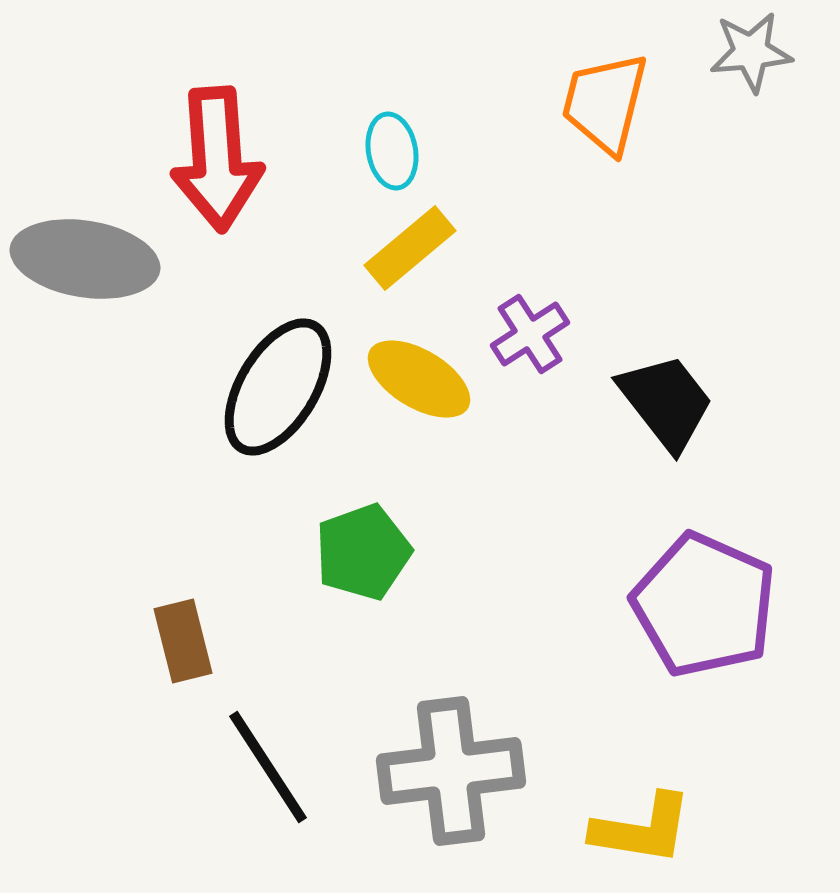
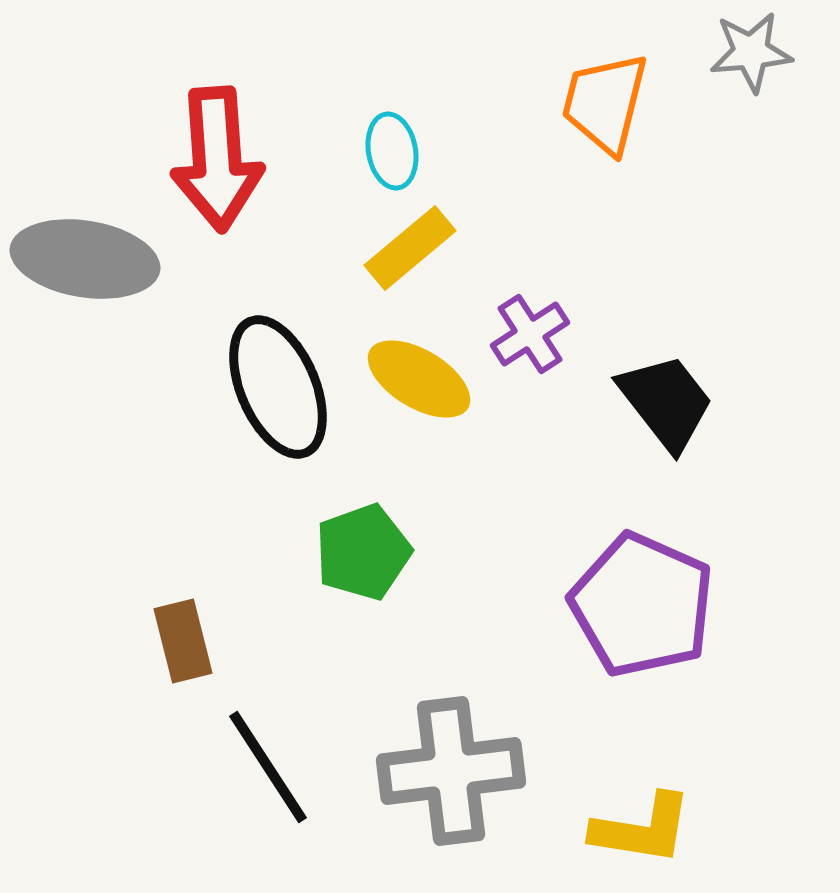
black ellipse: rotated 54 degrees counterclockwise
purple pentagon: moved 62 px left
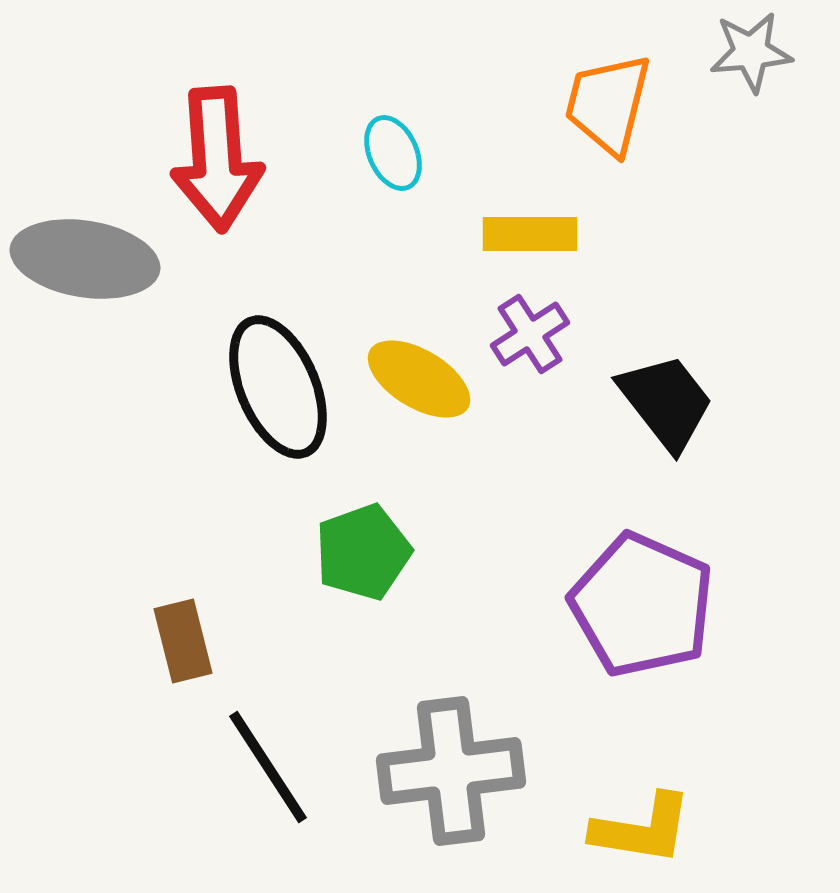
orange trapezoid: moved 3 px right, 1 px down
cyan ellipse: moved 1 px right, 2 px down; rotated 14 degrees counterclockwise
yellow rectangle: moved 120 px right, 14 px up; rotated 40 degrees clockwise
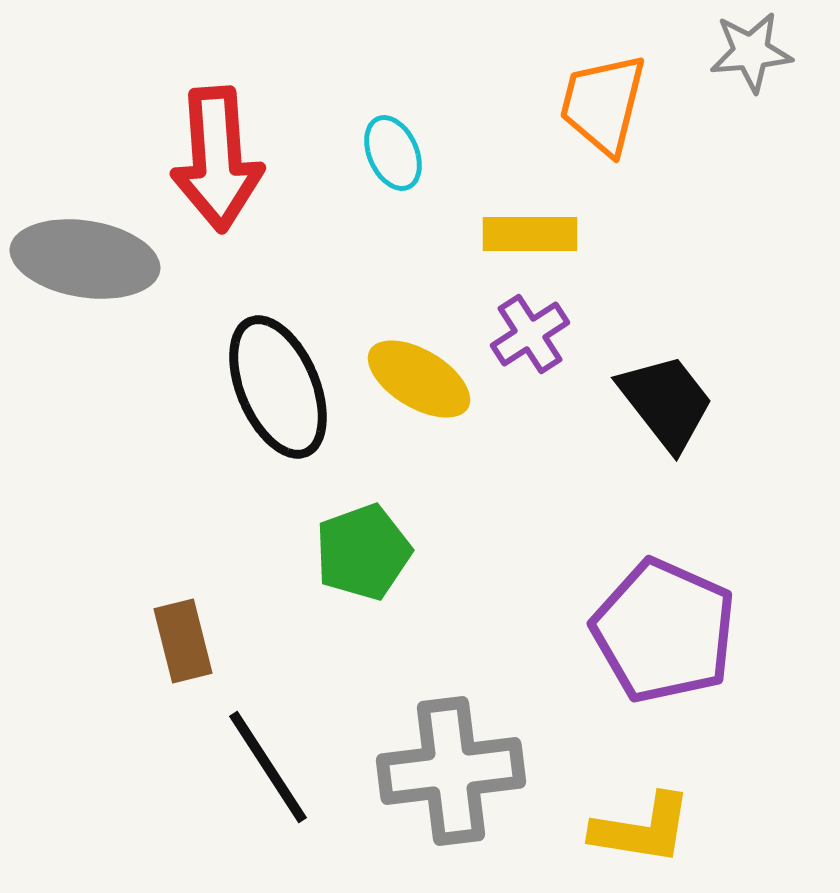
orange trapezoid: moved 5 px left
purple pentagon: moved 22 px right, 26 px down
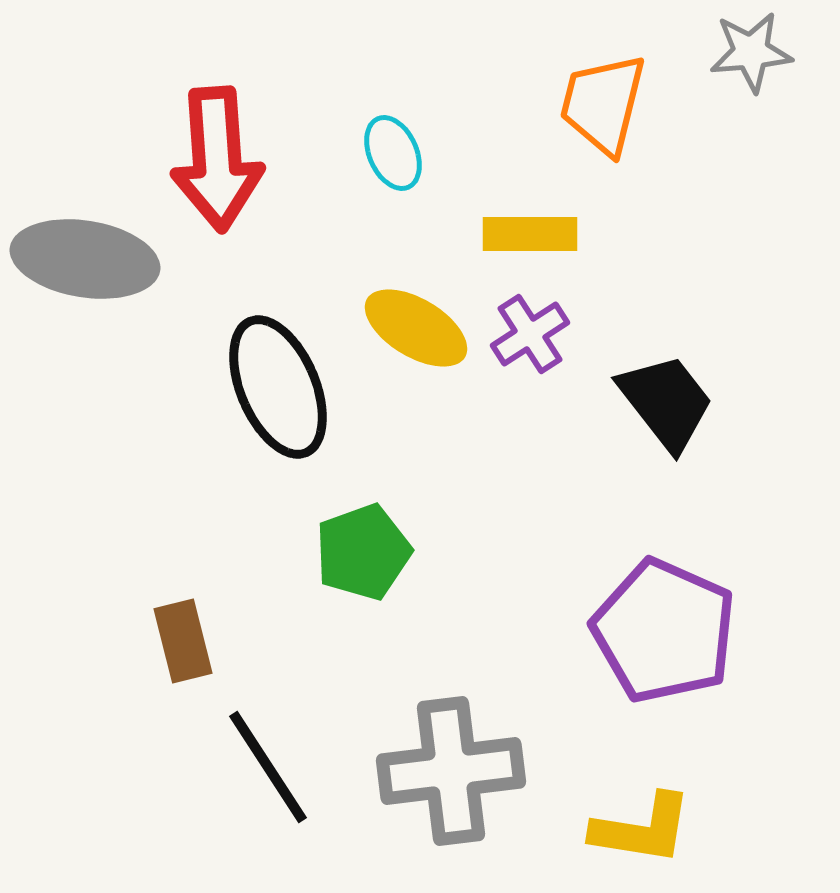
yellow ellipse: moved 3 px left, 51 px up
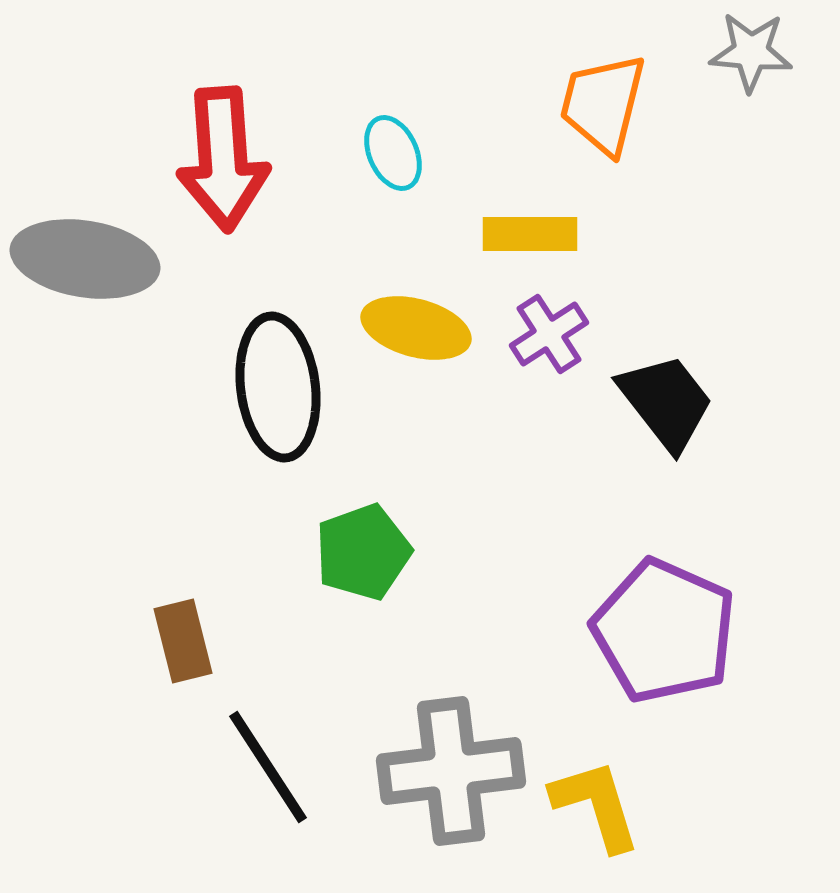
gray star: rotated 10 degrees clockwise
red arrow: moved 6 px right
yellow ellipse: rotated 16 degrees counterclockwise
purple cross: moved 19 px right
black ellipse: rotated 16 degrees clockwise
yellow L-shape: moved 46 px left, 24 px up; rotated 116 degrees counterclockwise
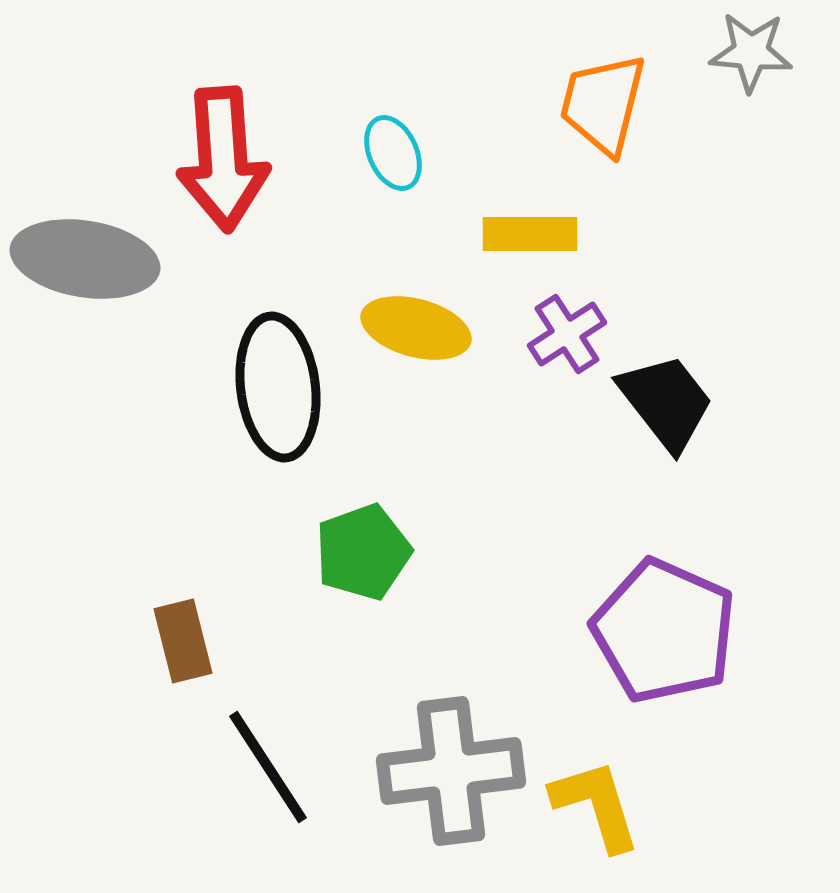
purple cross: moved 18 px right
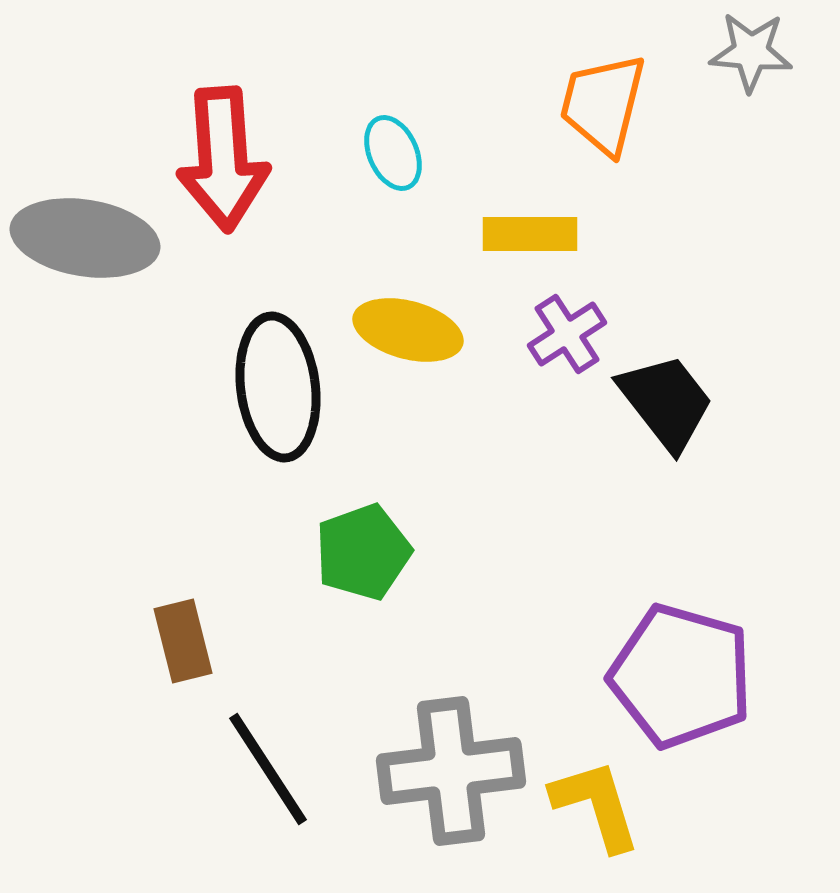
gray ellipse: moved 21 px up
yellow ellipse: moved 8 px left, 2 px down
purple pentagon: moved 17 px right, 45 px down; rotated 8 degrees counterclockwise
black line: moved 2 px down
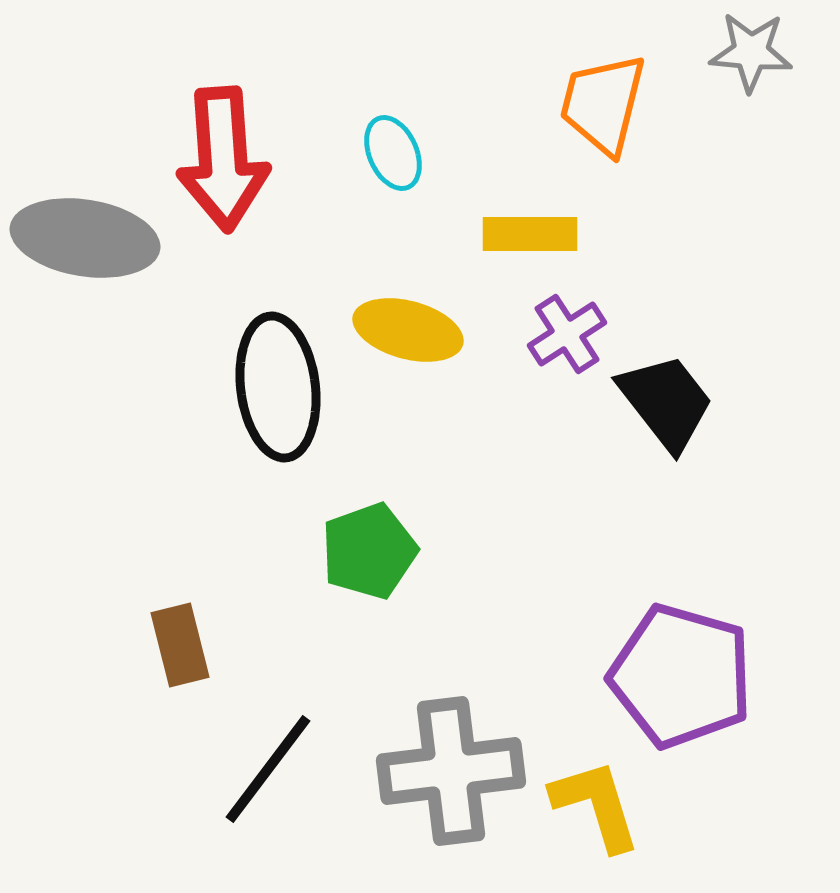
green pentagon: moved 6 px right, 1 px up
brown rectangle: moved 3 px left, 4 px down
black line: rotated 70 degrees clockwise
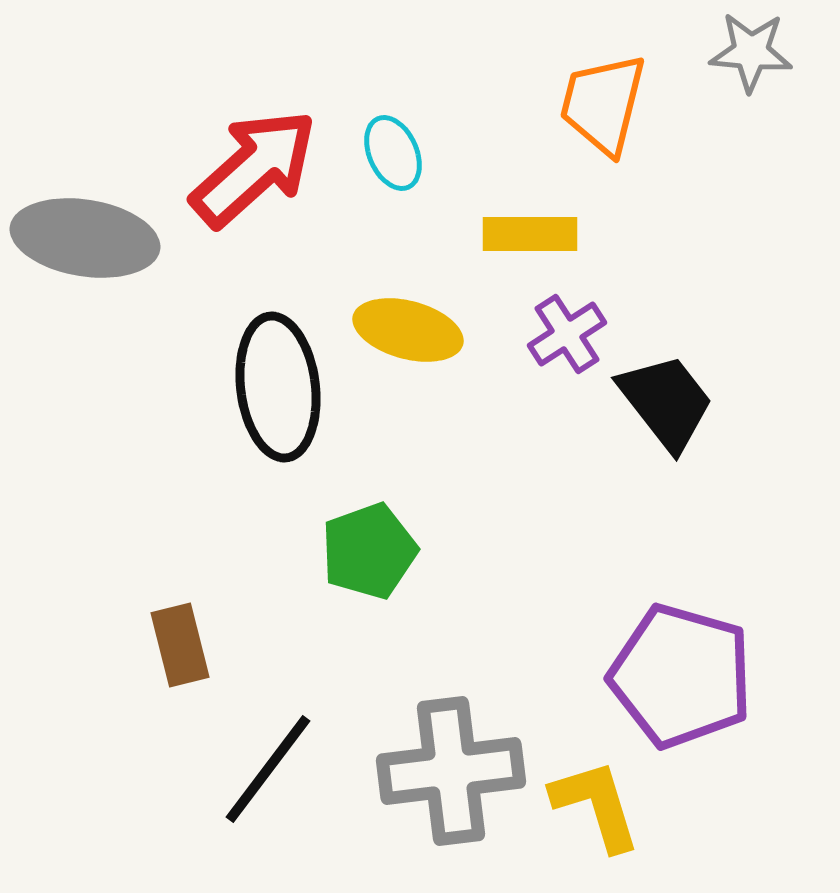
red arrow: moved 31 px right, 9 px down; rotated 128 degrees counterclockwise
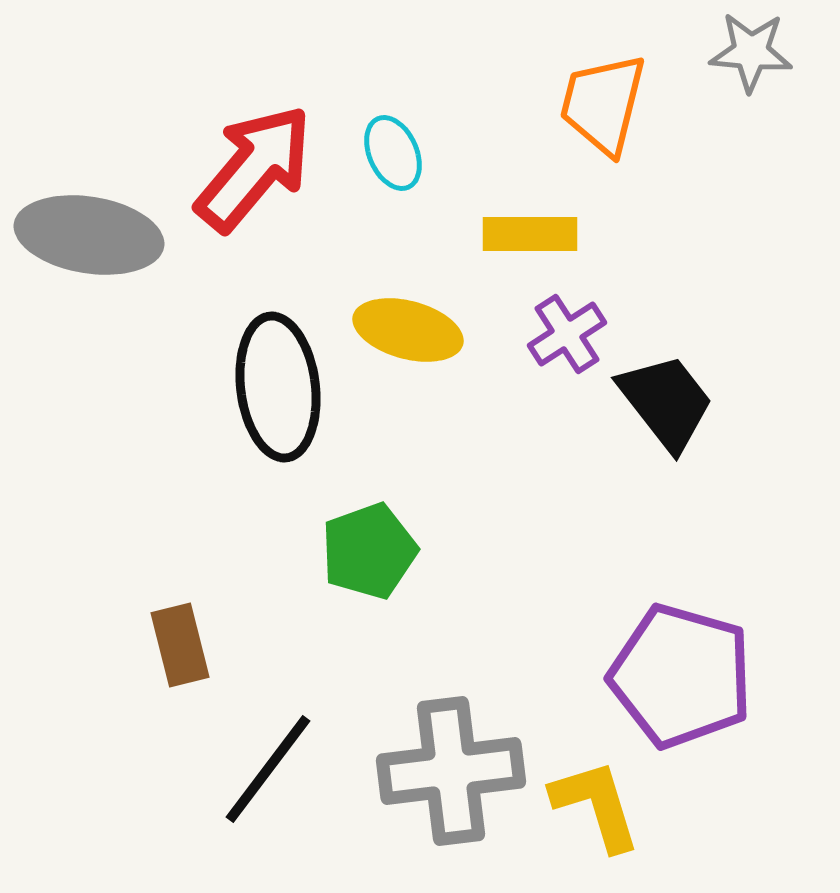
red arrow: rotated 8 degrees counterclockwise
gray ellipse: moved 4 px right, 3 px up
